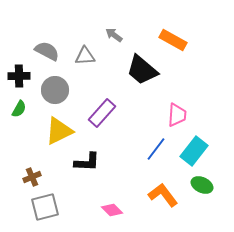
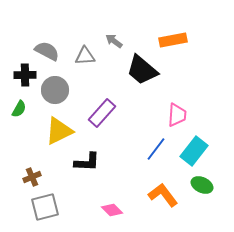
gray arrow: moved 6 px down
orange rectangle: rotated 40 degrees counterclockwise
black cross: moved 6 px right, 1 px up
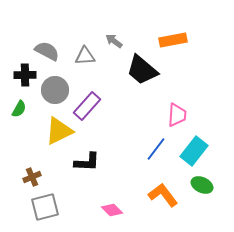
purple rectangle: moved 15 px left, 7 px up
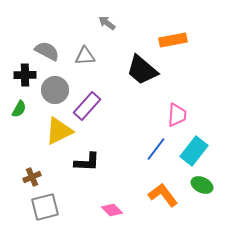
gray arrow: moved 7 px left, 18 px up
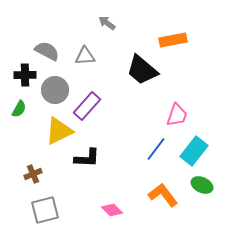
pink trapezoid: rotated 15 degrees clockwise
black L-shape: moved 4 px up
brown cross: moved 1 px right, 3 px up
gray square: moved 3 px down
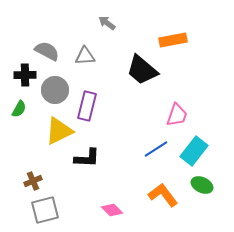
purple rectangle: rotated 28 degrees counterclockwise
blue line: rotated 20 degrees clockwise
brown cross: moved 7 px down
